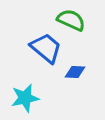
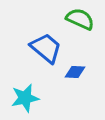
green semicircle: moved 9 px right, 1 px up
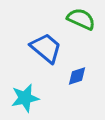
green semicircle: moved 1 px right
blue diamond: moved 2 px right, 4 px down; rotated 20 degrees counterclockwise
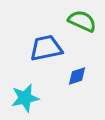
green semicircle: moved 1 px right, 2 px down
blue trapezoid: rotated 52 degrees counterclockwise
